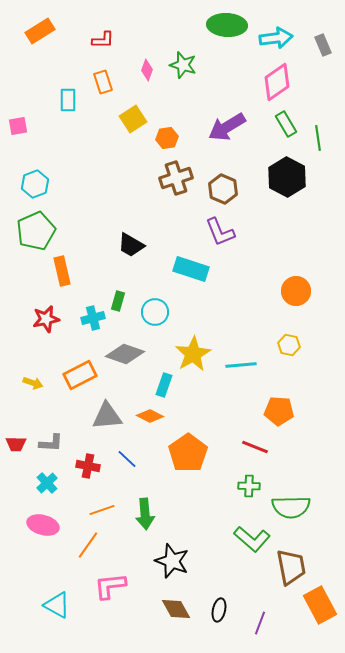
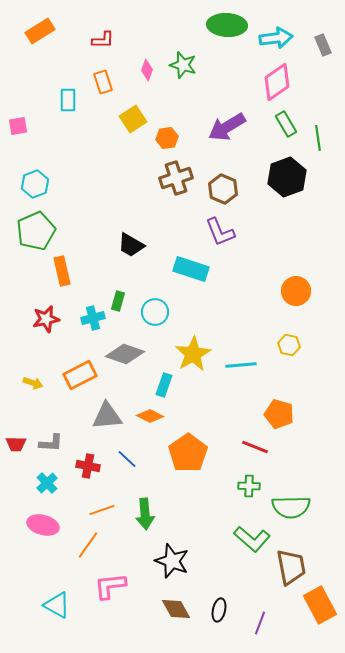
black hexagon at (287, 177): rotated 12 degrees clockwise
orange pentagon at (279, 411): moved 3 px down; rotated 12 degrees clockwise
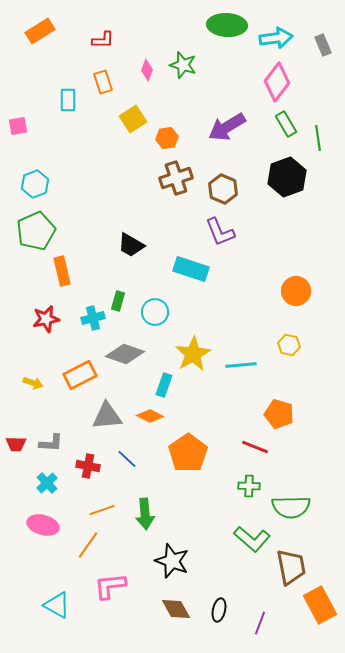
pink diamond at (277, 82): rotated 18 degrees counterclockwise
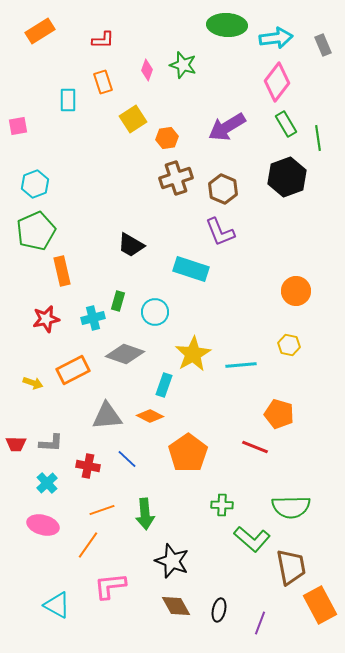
orange rectangle at (80, 375): moved 7 px left, 5 px up
green cross at (249, 486): moved 27 px left, 19 px down
brown diamond at (176, 609): moved 3 px up
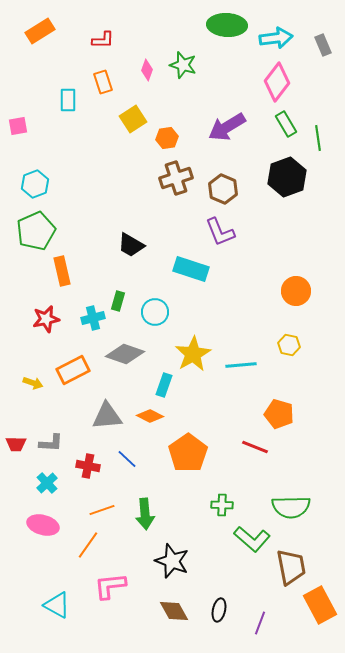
brown diamond at (176, 606): moved 2 px left, 5 px down
